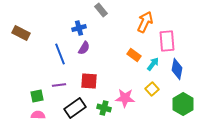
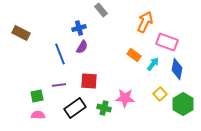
pink rectangle: moved 1 px down; rotated 65 degrees counterclockwise
purple semicircle: moved 2 px left, 1 px up
yellow square: moved 8 px right, 5 px down
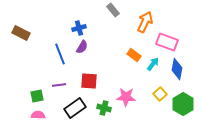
gray rectangle: moved 12 px right
pink star: moved 1 px right, 1 px up
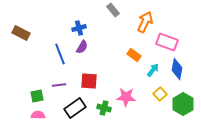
cyan arrow: moved 6 px down
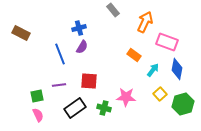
green hexagon: rotated 15 degrees clockwise
pink semicircle: rotated 64 degrees clockwise
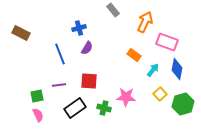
purple semicircle: moved 5 px right, 1 px down
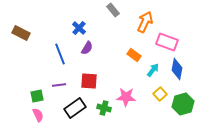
blue cross: rotated 32 degrees counterclockwise
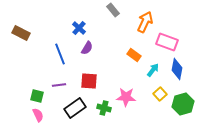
green square: rotated 24 degrees clockwise
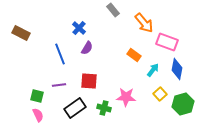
orange arrow: moved 1 px left, 1 px down; rotated 115 degrees clockwise
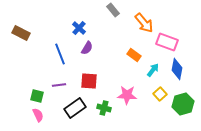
pink star: moved 1 px right, 2 px up
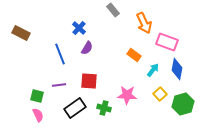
orange arrow: rotated 15 degrees clockwise
